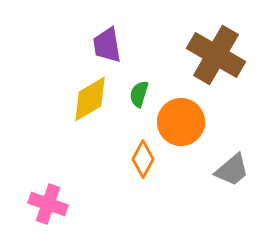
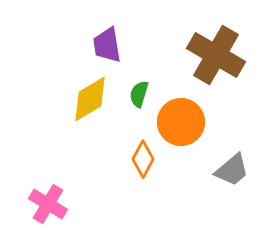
pink cross: rotated 12 degrees clockwise
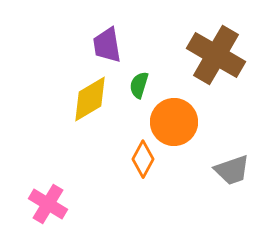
green semicircle: moved 9 px up
orange circle: moved 7 px left
gray trapezoid: rotated 21 degrees clockwise
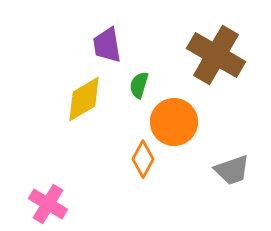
yellow diamond: moved 6 px left
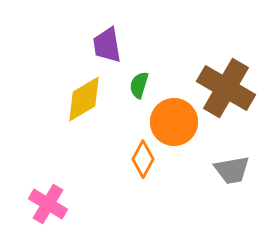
brown cross: moved 10 px right, 33 px down
gray trapezoid: rotated 9 degrees clockwise
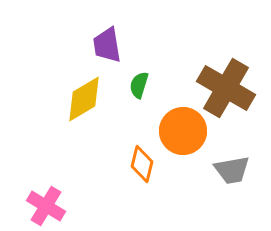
orange circle: moved 9 px right, 9 px down
orange diamond: moved 1 px left, 5 px down; rotated 15 degrees counterclockwise
pink cross: moved 2 px left, 2 px down
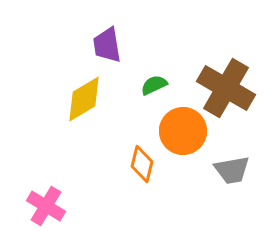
green semicircle: moved 15 px right; rotated 48 degrees clockwise
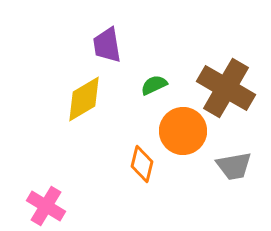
gray trapezoid: moved 2 px right, 4 px up
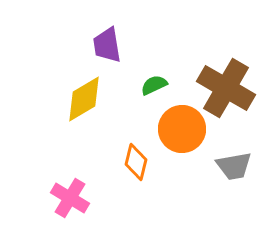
orange circle: moved 1 px left, 2 px up
orange diamond: moved 6 px left, 2 px up
pink cross: moved 24 px right, 8 px up
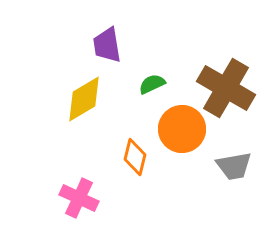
green semicircle: moved 2 px left, 1 px up
orange diamond: moved 1 px left, 5 px up
pink cross: moved 9 px right; rotated 6 degrees counterclockwise
